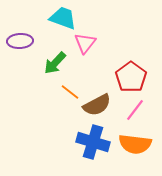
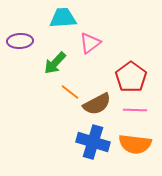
cyan trapezoid: rotated 24 degrees counterclockwise
pink triangle: moved 5 px right; rotated 15 degrees clockwise
brown semicircle: moved 1 px up
pink line: rotated 55 degrees clockwise
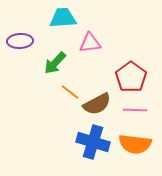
pink triangle: rotated 30 degrees clockwise
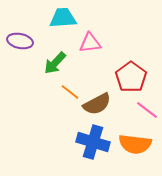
purple ellipse: rotated 15 degrees clockwise
pink line: moved 12 px right; rotated 35 degrees clockwise
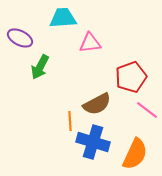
purple ellipse: moved 3 px up; rotated 15 degrees clockwise
green arrow: moved 15 px left, 4 px down; rotated 15 degrees counterclockwise
red pentagon: rotated 16 degrees clockwise
orange line: moved 29 px down; rotated 48 degrees clockwise
orange semicircle: moved 10 px down; rotated 72 degrees counterclockwise
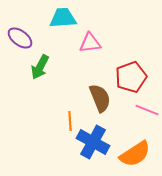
purple ellipse: rotated 10 degrees clockwise
brown semicircle: moved 3 px right, 6 px up; rotated 84 degrees counterclockwise
pink line: rotated 15 degrees counterclockwise
blue cross: rotated 12 degrees clockwise
orange semicircle: rotated 32 degrees clockwise
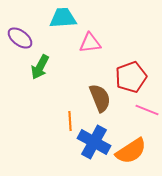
blue cross: moved 1 px right
orange semicircle: moved 4 px left, 3 px up
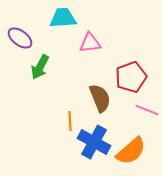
orange semicircle: rotated 8 degrees counterclockwise
